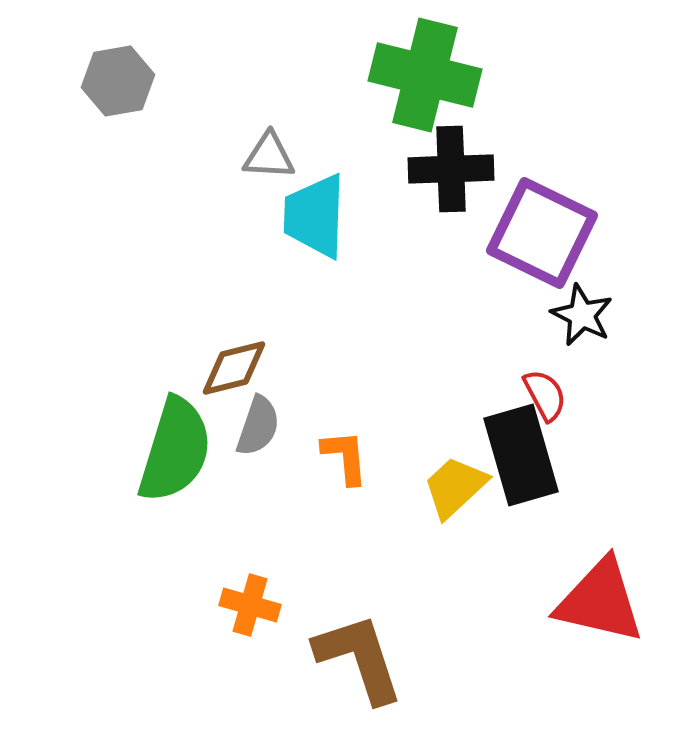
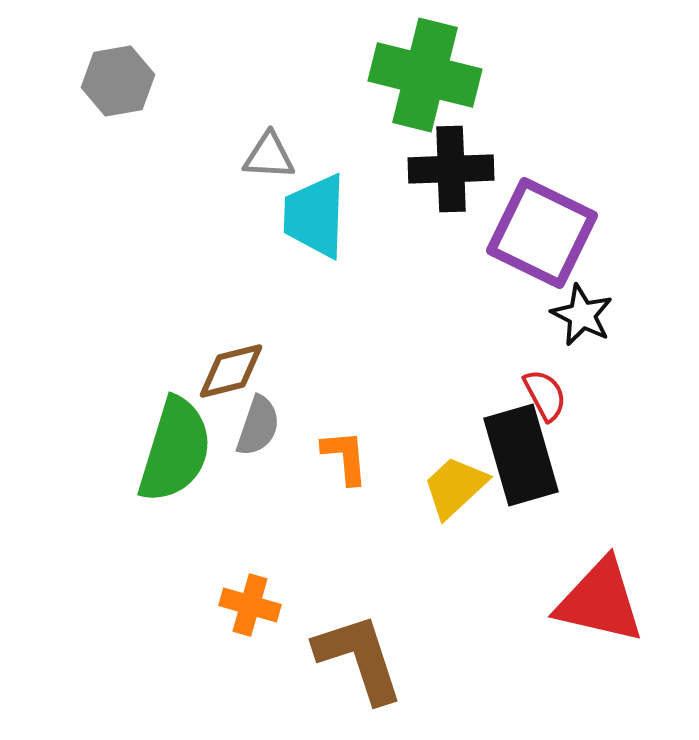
brown diamond: moved 3 px left, 3 px down
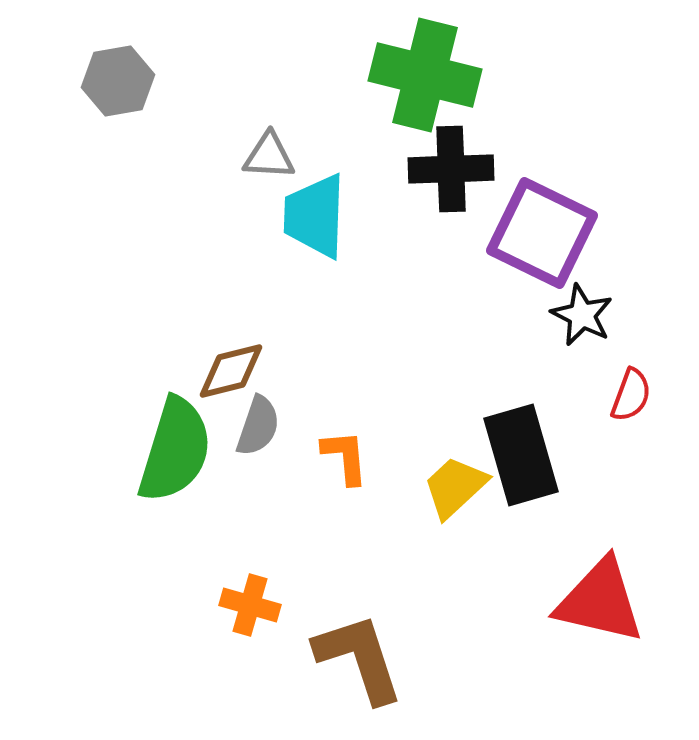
red semicircle: moved 86 px right; rotated 48 degrees clockwise
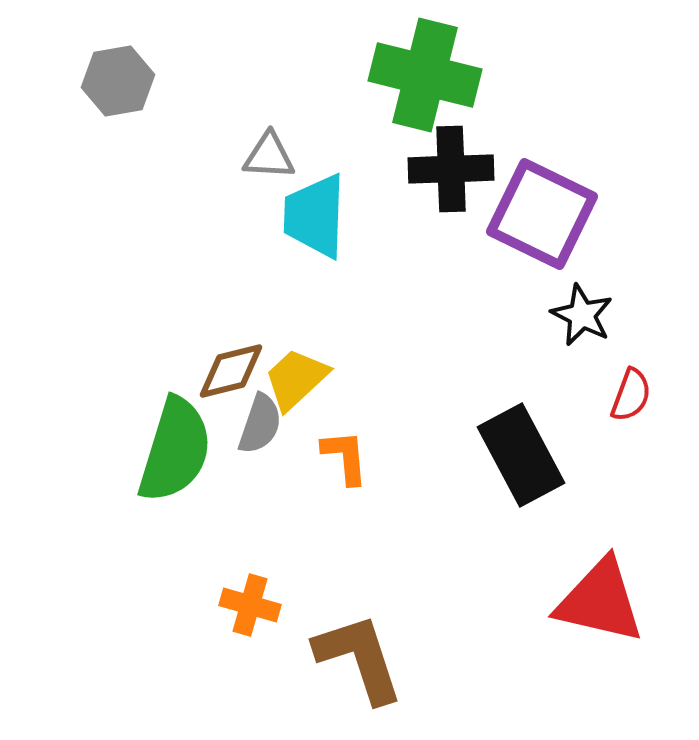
purple square: moved 19 px up
gray semicircle: moved 2 px right, 2 px up
black rectangle: rotated 12 degrees counterclockwise
yellow trapezoid: moved 159 px left, 108 px up
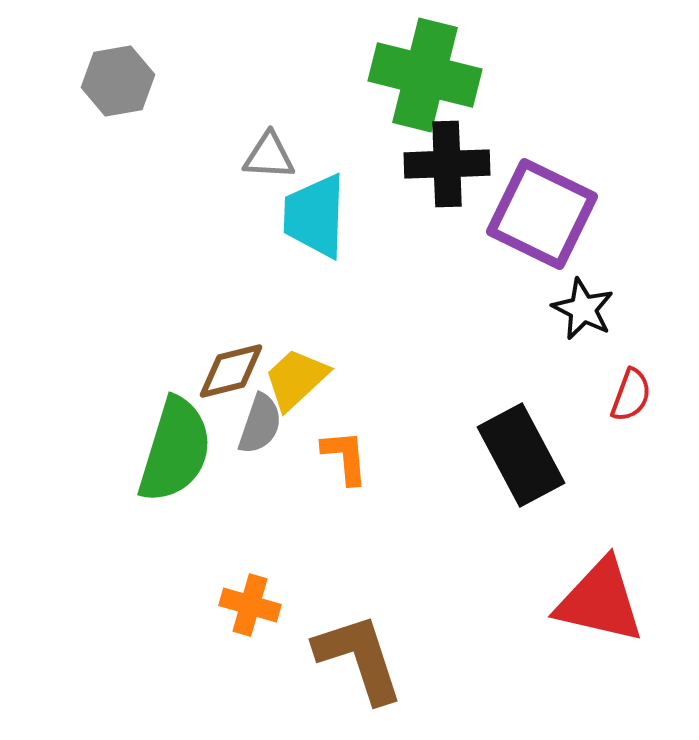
black cross: moved 4 px left, 5 px up
black star: moved 1 px right, 6 px up
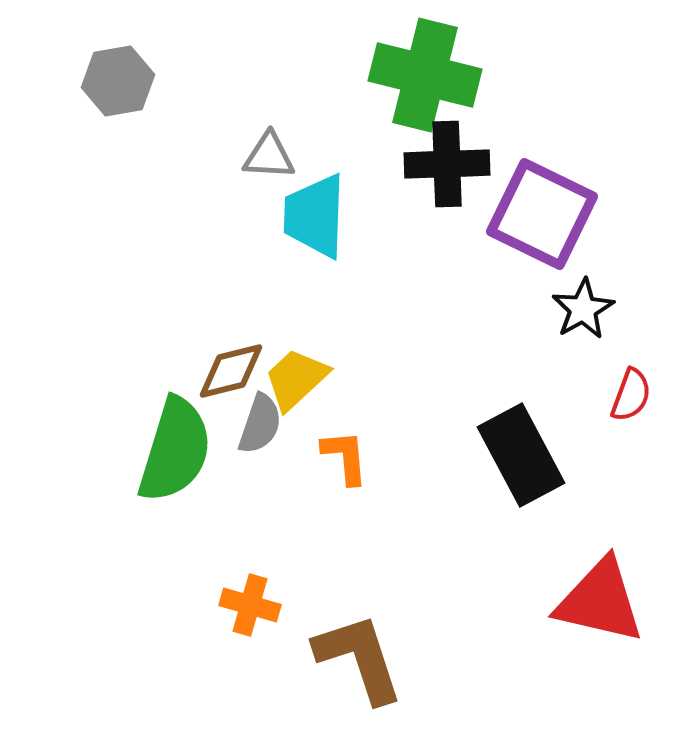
black star: rotated 16 degrees clockwise
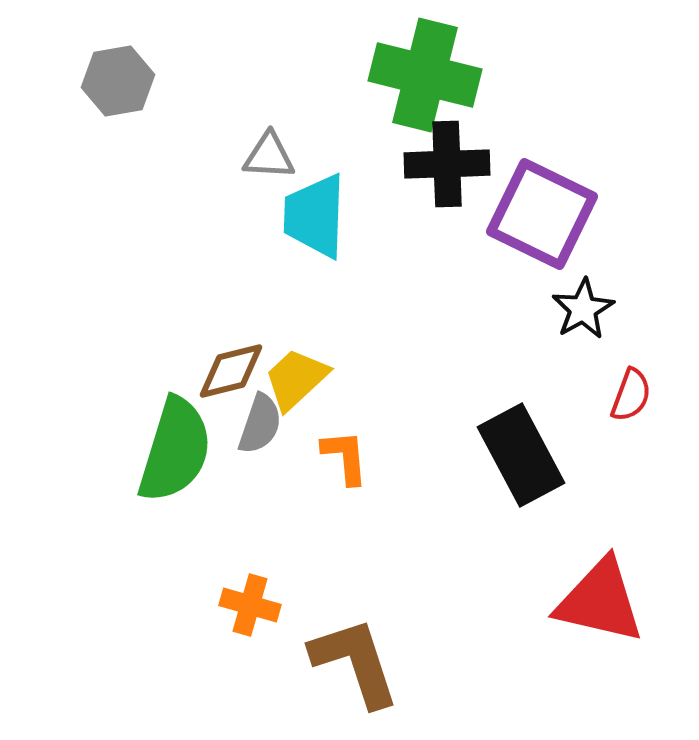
brown L-shape: moved 4 px left, 4 px down
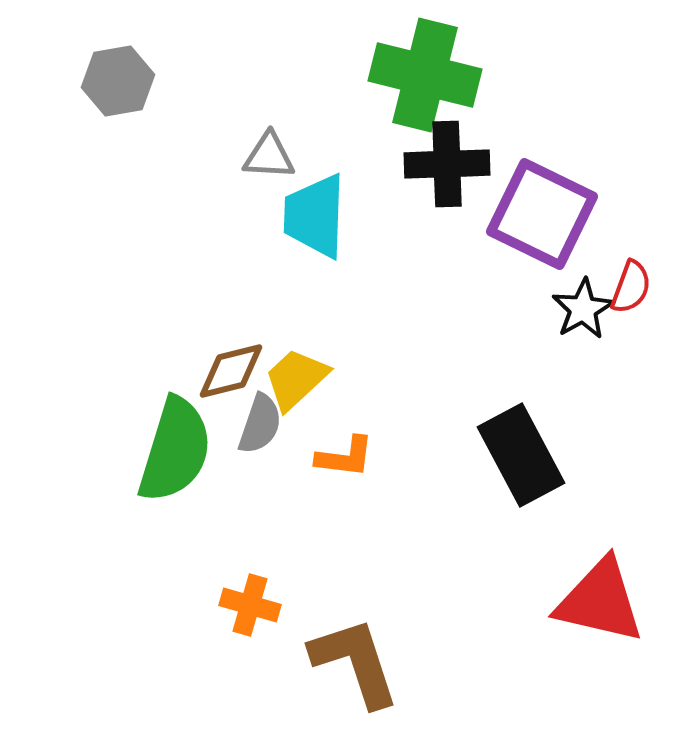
red semicircle: moved 108 px up
orange L-shape: rotated 102 degrees clockwise
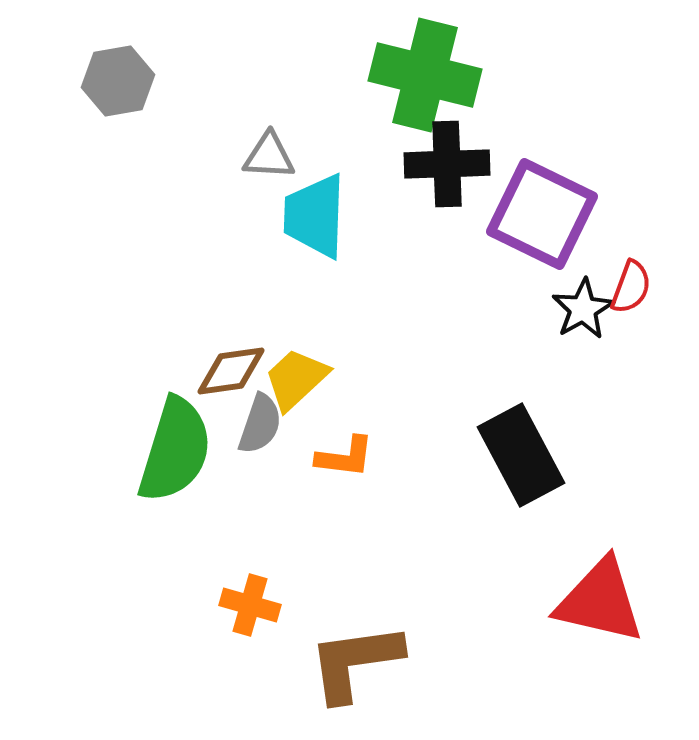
brown diamond: rotated 6 degrees clockwise
brown L-shape: rotated 80 degrees counterclockwise
